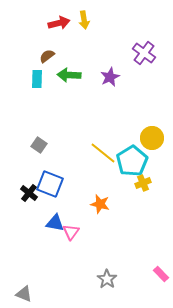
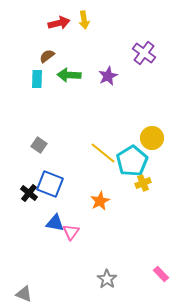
purple star: moved 2 px left, 1 px up
orange star: moved 3 px up; rotated 30 degrees clockwise
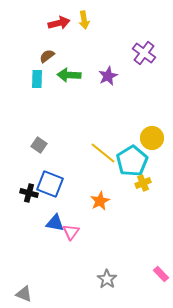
black cross: rotated 24 degrees counterclockwise
